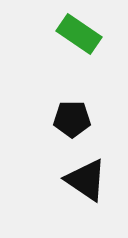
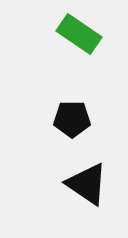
black triangle: moved 1 px right, 4 px down
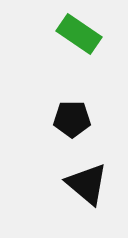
black triangle: rotated 6 degrees clockwise
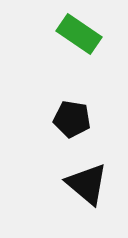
black pentagon: rotated 9 degrees clockwise
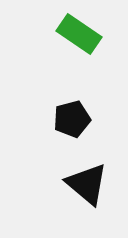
black pentagon: rotated 24 degrees counterclockwise
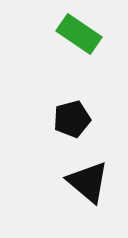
black triangle: moved 1 px right, 2 px up
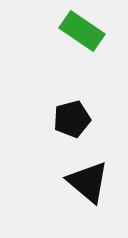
green rectangle: moved 3 px right, 3 px up
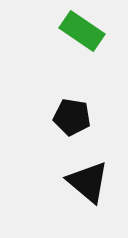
black pentagon: moved 2 px up; rotated 24 degrees clockwise
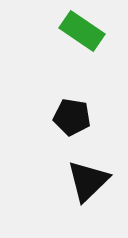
black triangle: moved 1 px up; rotated 36 degrees clockwise
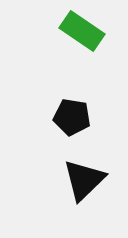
black triangle: moved 4 px left, 1 px up
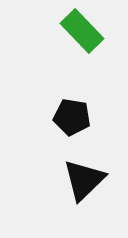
green rectangle: rotated 12 degrees clockwise
